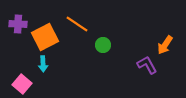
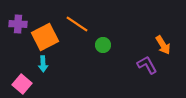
orange arrow: moved 2 px left; rotated 66 degrees counterclockwise
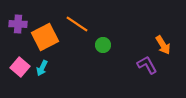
cyan arrow: moved 1 px left, 4 px down; rotated 28 degrees clockwise
pink square: moved 2 px left, 17 px up
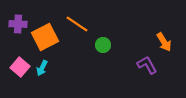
orange arrow: moved 1 px right, 3 px up
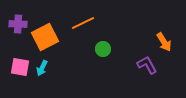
orange line: moved 6 px right, 1 px up; rotated 60 degrees counterclockwise
green circle: moved 4 px down
pink square: rotated 30 degrees counterclockwise
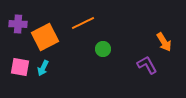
cyan arrow: moved 1 px right
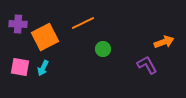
orange arrow: rotated 78 degrees counterclockwise
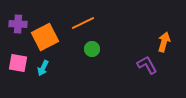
orange arrow: rotated 54 degrees counterclockwise
green circle: moved 11 px left
pink square: moved 2 px left, 4 px up
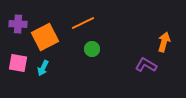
purple L-shape: moved 1 px left; rotated 30 degrees counterclockwise
